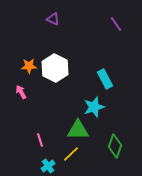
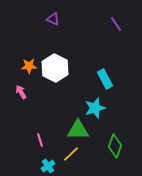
cyan star: moved 1 px right, 1 px down
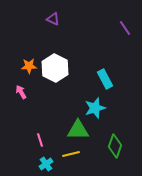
purple line: moved 9 px right, 4 px down
yellow line: rotated 30 degrees clockwise
cyan cross: moved 2 px left, 2 px up
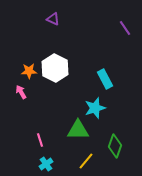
orange star: moved 5 px down
yellow line: moved 15 px right, 7 px down; rotated 36 degrees counterclockwise
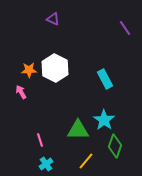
orange star: moved 1 px up
cyan star: moved 9 px right, 12 px down; rotated 20 degrees counterclockwise
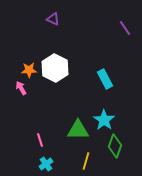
pink arrow: moved 4 px up
yellow line: rotated 24 degrees counterclockwise
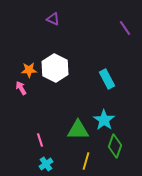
cyan rectangle: moved 2 px right
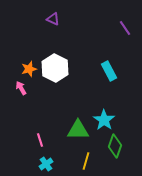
orange star: moved 1 px up; rotated 14 degrees counterclockwise
cyan rectangle: moved 2 px right, 8 px up
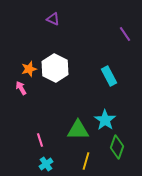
purple line: moved 6 px down
cyan rectangle: moved 5 px down
cyan star: moved 1 px right
green diamond: moved 2 px right, 1 px down
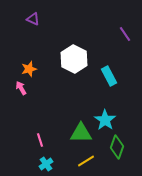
purple triangle: moved 20 px left
white hexagon: moved 19 px right, 9 px up
green triangle: moved 3 px right, 3 px down
yellow line: rotated 42 degrees clockwise
